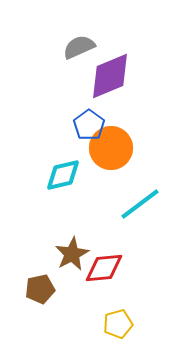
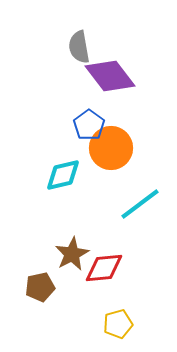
gray semicircle: rotated 76 degrees counterclockwise
purple diamond: rotated 75 degrees clockwise
brown pentagon: moved 2 px up
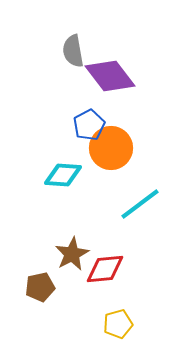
gray semicircle: moved 6 px left, 4 px down
blue pentagon: rotated 8 degrees clockwise
cyan diamond: rotated 18 degrees clockwise
red diamond: moved 1 px right, 1 px down
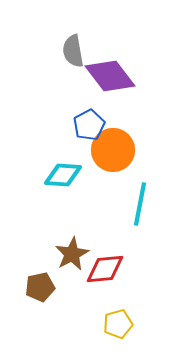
orange circle: moved 2 px right, 2 px down
cyan line: rotated 42 degrees counterclockwise
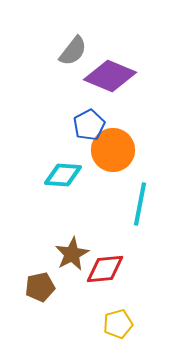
gray semicircle: rotated 132 degrees counterclockwise
purple diamond: rotated 30 degrees counterclockwise
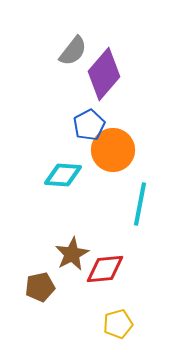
purple diamond: moved 6 px left, 2 px up; rotated 72 degrees counterclockwise
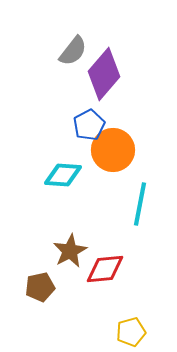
brown star: moved 2 px left, 3 px up
yellow pentagon: moved 13 px right, 8 px down
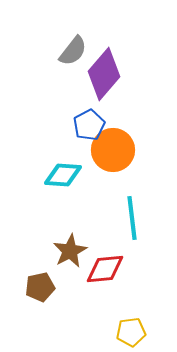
cyan line: moved 8 px left, 14 px down; rotated 18 degrees counterclockwise
yellow pentagon: rotated 8 degrees clockwise
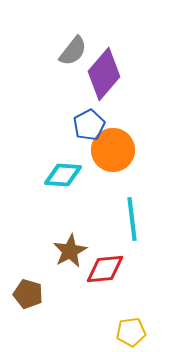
cyan line: moved 1 px down
brown pentagon: moved 12 px left, 7 px down; rotated 28 degrees clockwise
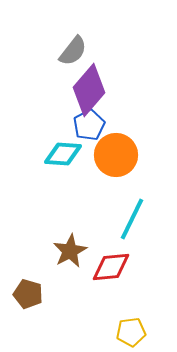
purple diamond: moved 15 px left, 16 px down
orange circle: moved 3 px right, 5 px down
cyan diamond: moved 21 px up
cyan line: rotated 33 degrees clockwise
red diamond: moved 6 px right, 2 px up
